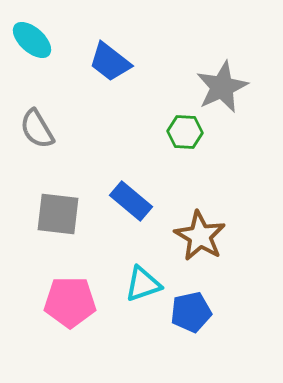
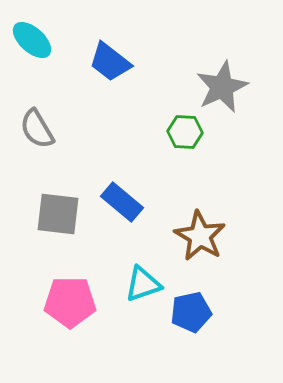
blue rectangle: moved 9 px left, 1 px down
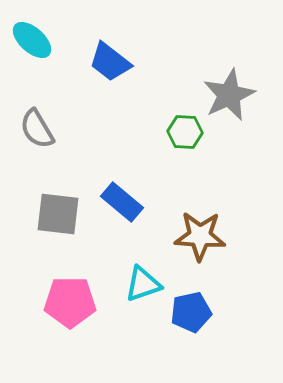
gray star: moved 7 px right, 8 px down
brown star: rotated 27 degrees counterclockwise
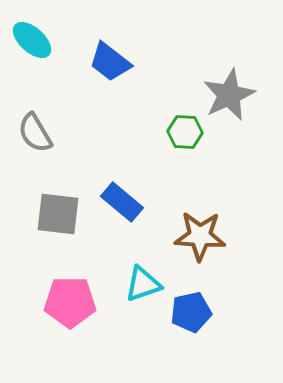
gray semicircle: moved 2 px left, 4 px down
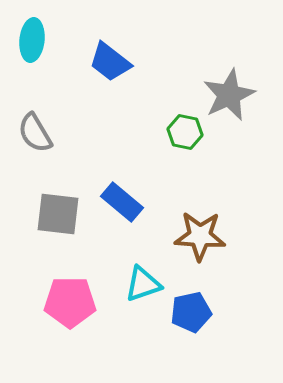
cyan ellipse: rotated 54 degrees clockwise
green hexagon: rotated 8 degrees clockwise
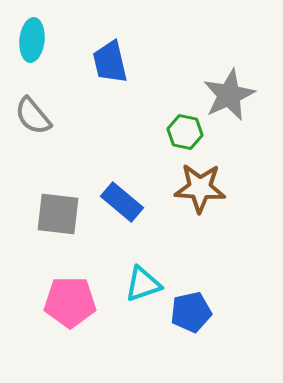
blue trapezoid: rotated 39 degrees clockwise
gray semicircle: moved 2 px left, 17 px up; rotated 9 degrees counterclockwise
brown star: moved 48 px up
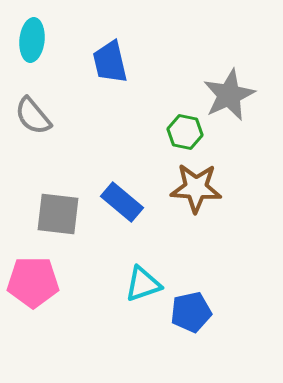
brown star: moved 4 px left
pink pentagon: moved 37 px left, 20 px up
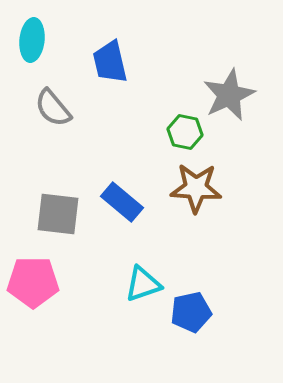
gray semicircle: moved 20 px right, 8 px up
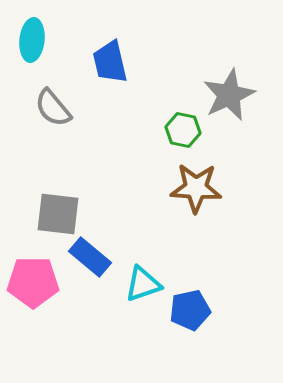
green hexagon: moved 2 px left, 2 px up
blue rectangle: moved 32 px left, 55 px down
blue pentagon: moved 1 px left, 2 px up
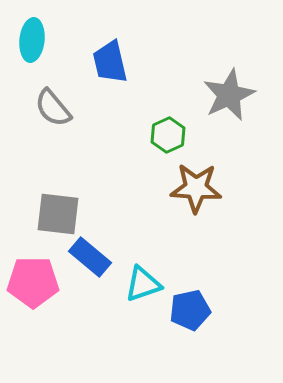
green hexagon: moved 15 px left, 5 px down; rotated 24 degrees clockwise
